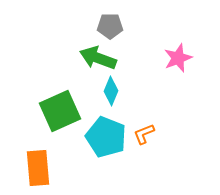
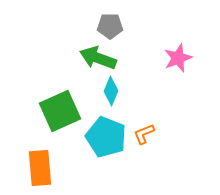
orange rectangle: moved 2 px right
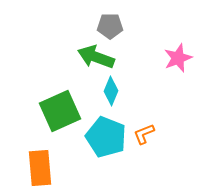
green arrow: moved 2 px left, 1 px up
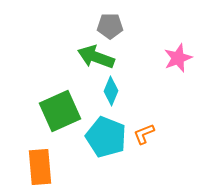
orange rectangle: moved 1 px up
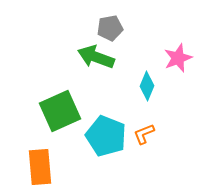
gray pentagon: moved 2 px down; rotated 10 degrees counterclockwise
cyan diamond: moved 36 px right, 5 px up
cyan pentagon: moved 1 px up
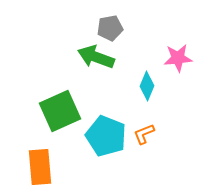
pink star: rotated 16 degrees clockwise
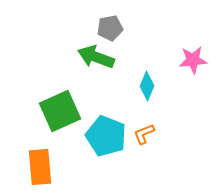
pink star: moved 15 px right, 2 px down
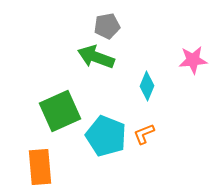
gray pentagon: moved 3 px left, 2 px up
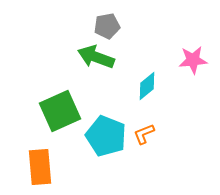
cyan diamond: rotated 28 degrees clockwise
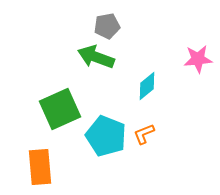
pink star: moved 5 px right, 1 px up
green square: moved 2 px up
